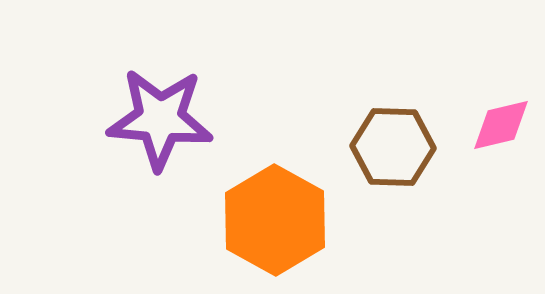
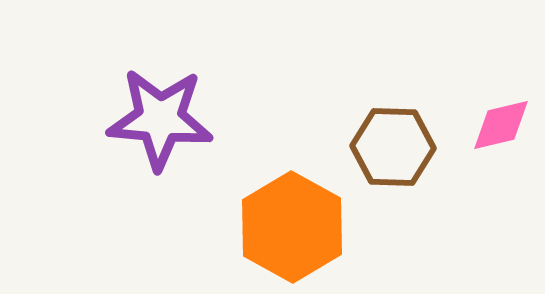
orange hexagon: moved 17 px right, 7 px down
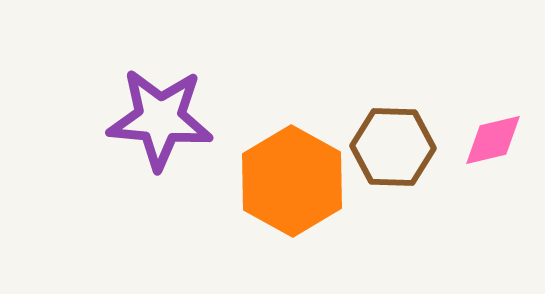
pink diamond: moved 8 px left, 15 px down
orange hexagon: moved 46 px up
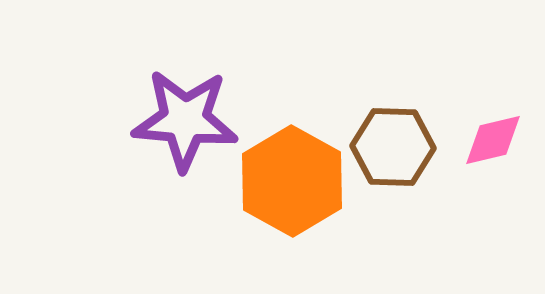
purple star: moved 25 px right, 1 px down
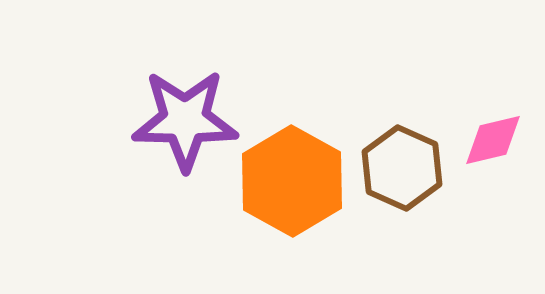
purple star: rotated 4 degrees counterclockwise
brown hexagon: moved 9 px right, 21 px down; rotated 22 degrees clockwise
